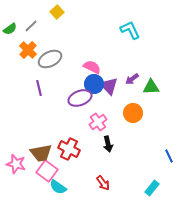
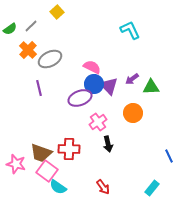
red cross: rotated 25 degrees counterclockwise
brown trapezoid: rotated 30 degrees clockwise
red arrow: moved 4 px down
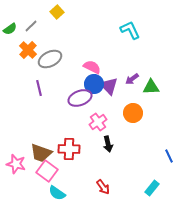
cyan semicircle: moved 1 px left, 6 px down
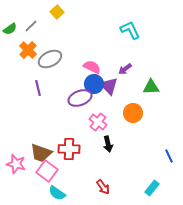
purple arrow: moved 7 px left, 10 px up
purple line: moved 1 px left
pink cross: rotated 18 degrees counterclockwise
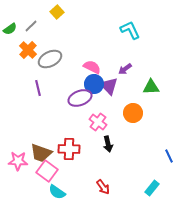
pink star: moved 2 px right, 3 px up; rotated 12 degrees counterclockwise
cyan semicircle: moved 1 px up
